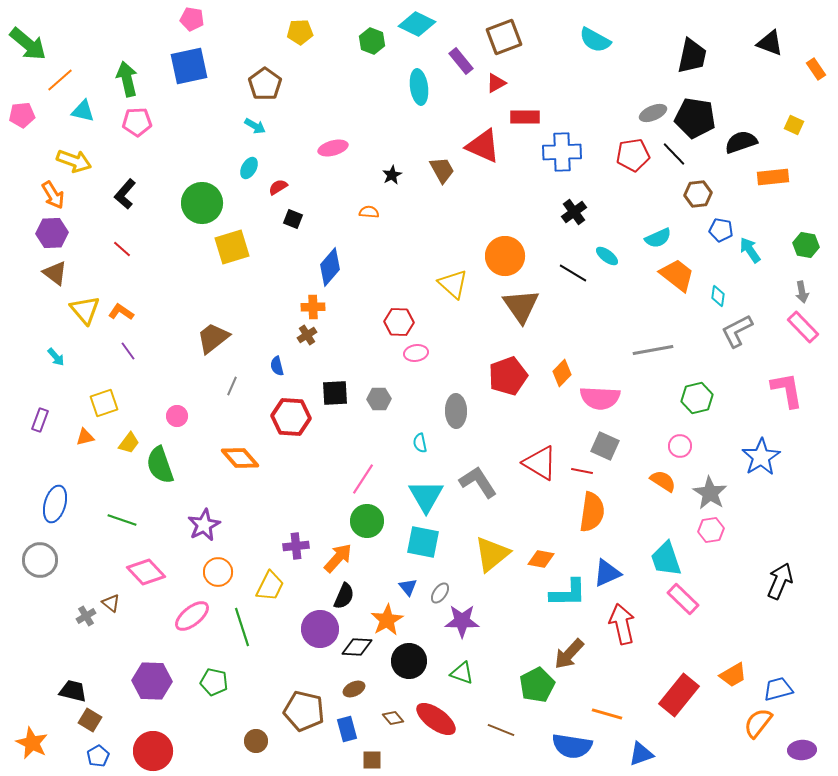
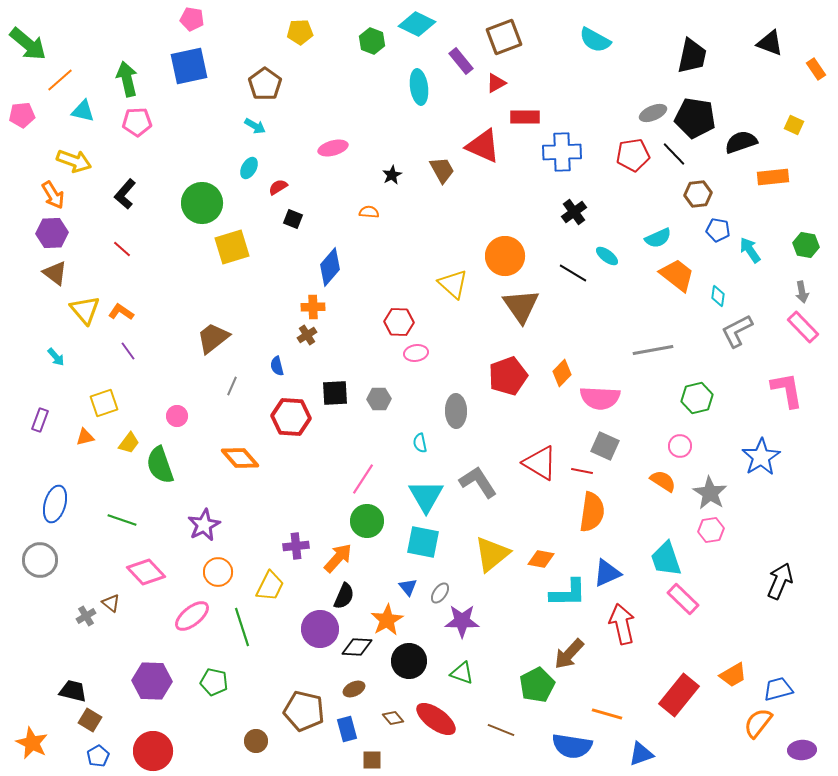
blue pentagon at (721, 230): moved 3 px left
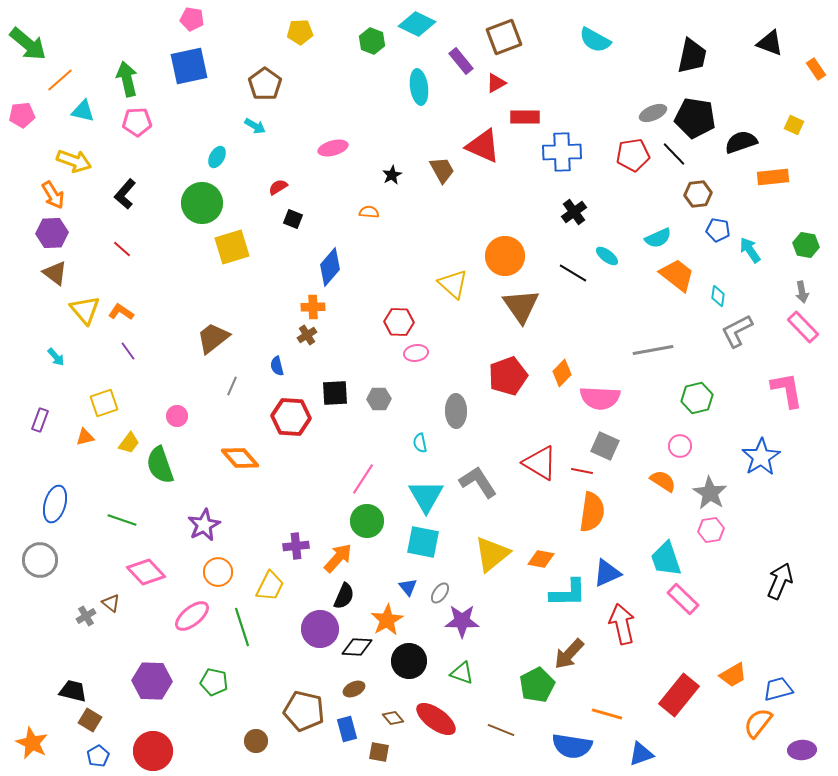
cyan ellipse at (249, 168): moved 32 px left, 11 px up
brown square at (372, 760): moved 7 px right, 8 px up; rotated 10 degrees clockwise
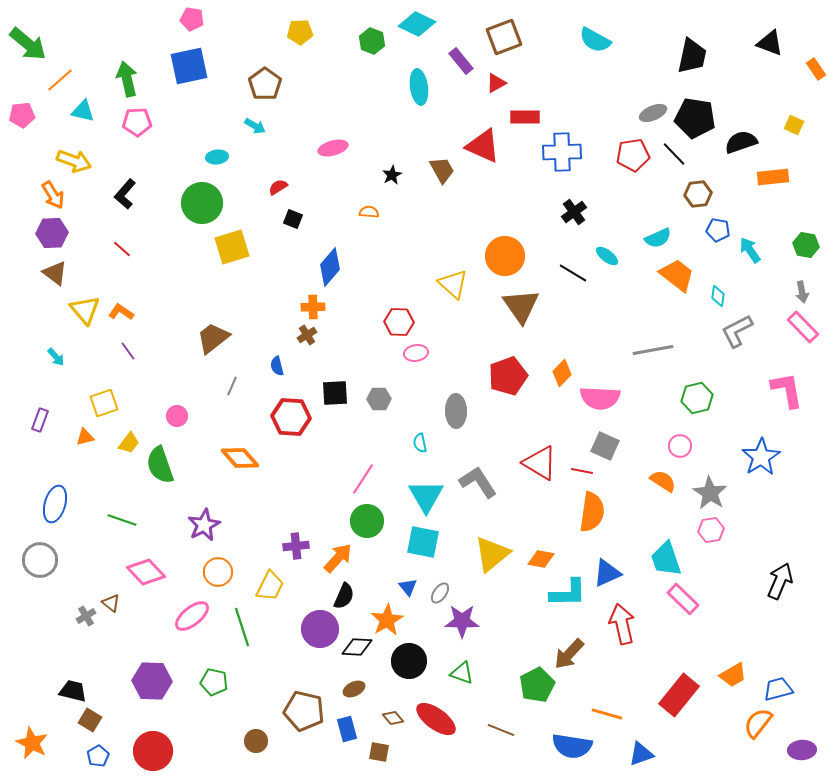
cyan ellipse at (217, 157): rotated 55 degrees clockwise
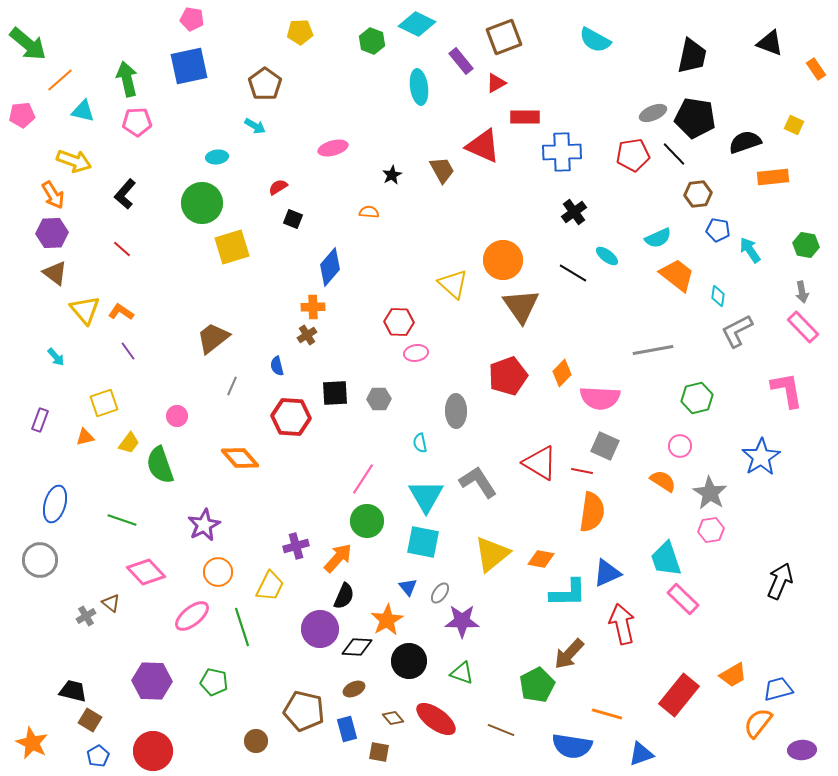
black semicircle at (741, 142): moved 4 px right
orange circle at (505, 256): moved 2 px left, 4 px down
purple cross at (296, 546): rotated 10 degrees counterclockwise
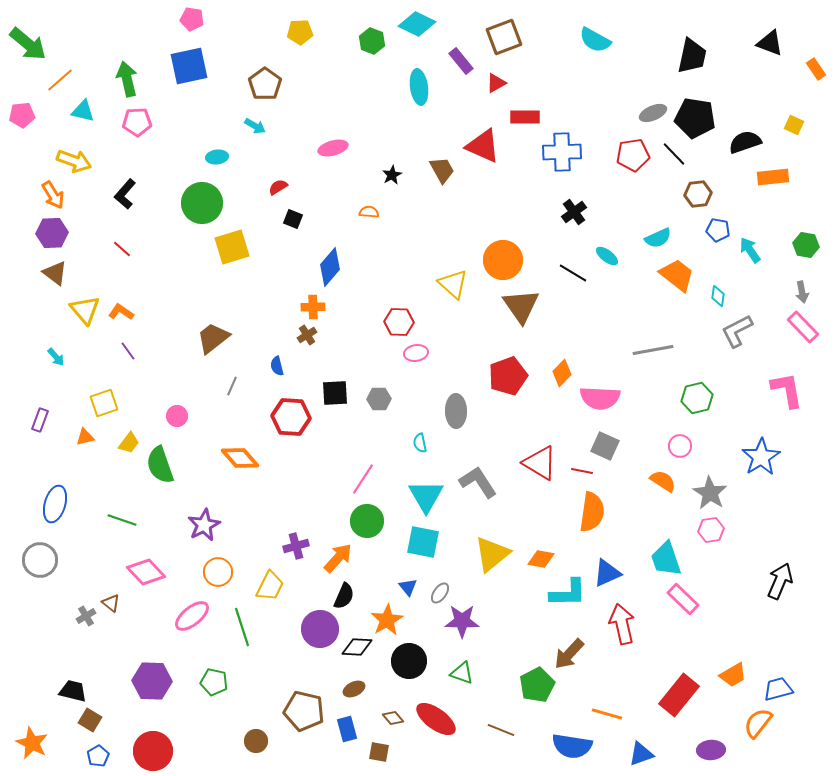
purple ellipse at (802, 750): moved 91 px left
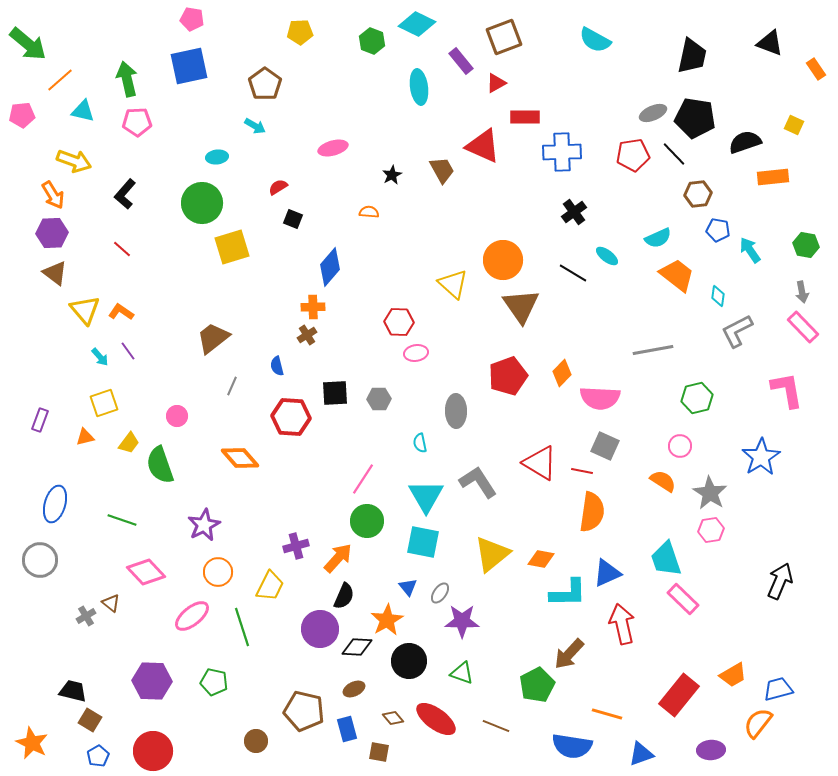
cyan arrow at (56, 357): moved 44 px right
brown line at (501, 730): moved 5 px left, 4 px up
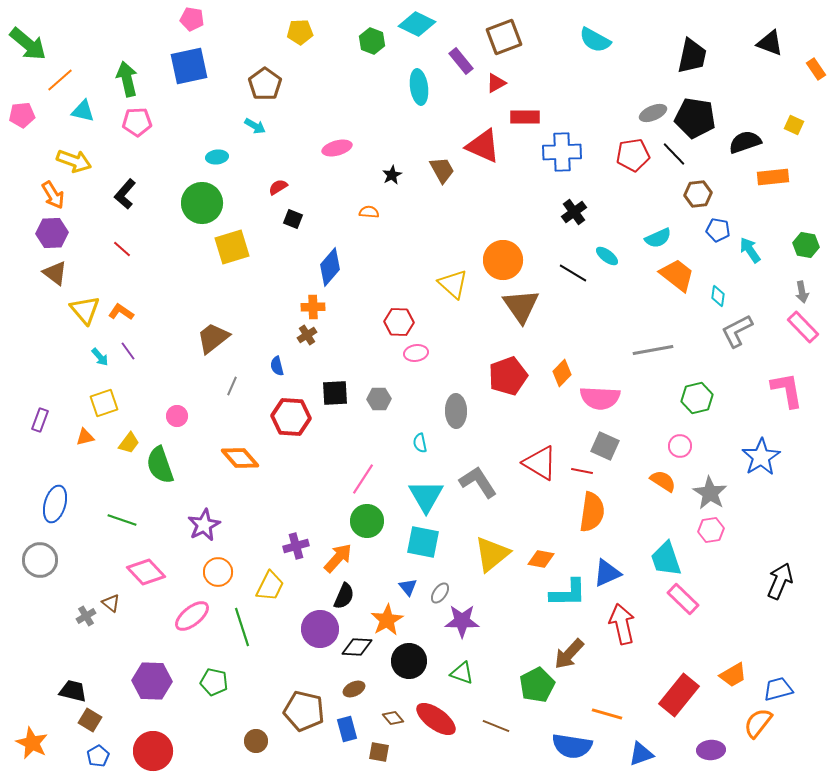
pink ellipse at (333, 148): moved 4 px right
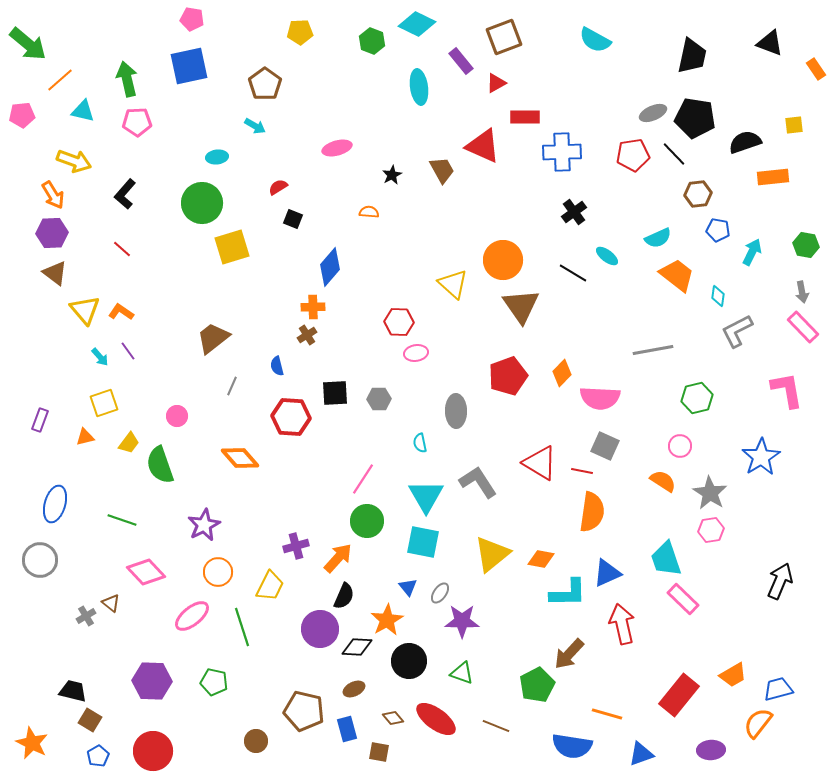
yellow square at (794, 125): rotated 30 degrees counterclockwise
cyan arrow at (750, 250): moved 2 px right, 2 px down; rotated 60 degrees clockwise
